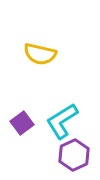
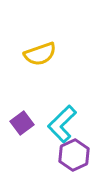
yellow semicircle: rotated 32 degrees counterclockwise
cyan L-shape: moved 3 px down; rotated 12 degrees counterclockwise
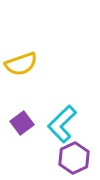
yellow semicircle: moved 19 px left, 10 px down
purple hexagon: moved 3 px down
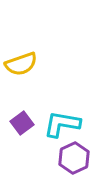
cyan L-shape: rotated 54 degrees clockwise
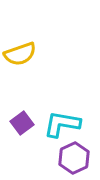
yellow semicircle: moved 1 px left, 10 px up
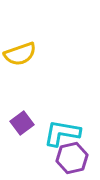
cyan L-shape: moved 9 px down
purple hexagon: moved 2 px left; rotated 12 degrees clockwise
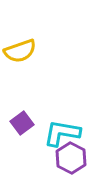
yellow semicircle: moved 3 px up
purple hexagon: moved 1 px left; rotated 20 degrees counterclockwise
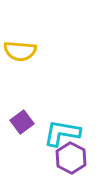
yellow semicircle: rotated 24 degrees clockwise
purple square: moved 1 px up
